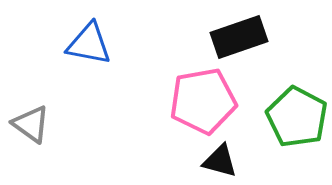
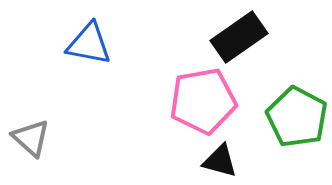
black rectangle: rotated 16 degrees counterclockwise
gray triangle: moved 14 px down; rotated 6 degrees clockwise
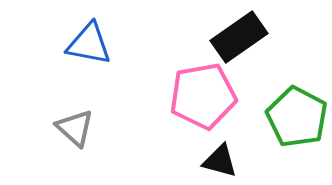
pink pentagon: moved 5 px up
gray triangle: moved 44 px right, 10 px up
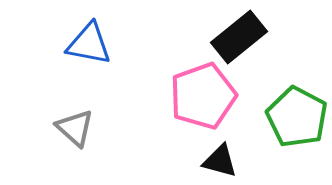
black rectangle: rotated 4 degrees counterclockwise
pink pentagon: rotated 10 degrees counterclockwise
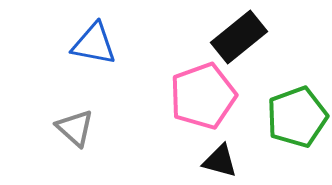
blue triangle: moved 5 px right
green pentagon: rotated 24 degrees clockwise
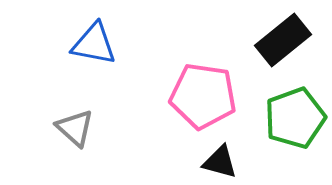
black rectangle: moved 44 px right, 3 px down
pink pentagon: rotated 28 degrees clockwise
green pentagon: moved 2 px left, 1 px down
black triangle: moved 1 px down
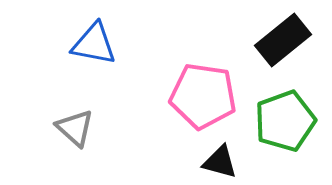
green pentagon: moved 10 px left, 3 px down
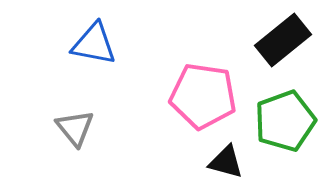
gray triangle: rotated 9 degrees clockwise
black triangle: moved 6 px right
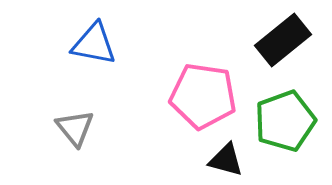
black triangle: moved 2 px up
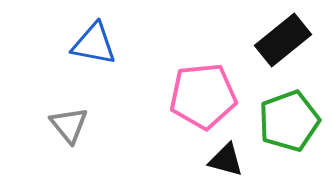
pink pentagon: rotated 14 degrees counterclockwise
green pentagon: moved 4 px right
gray triangle: moved 6 px left, 3 px up
